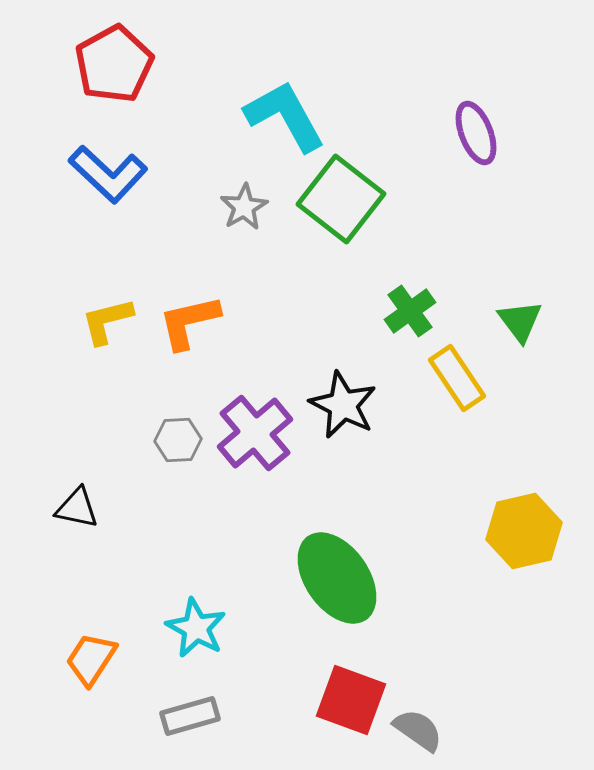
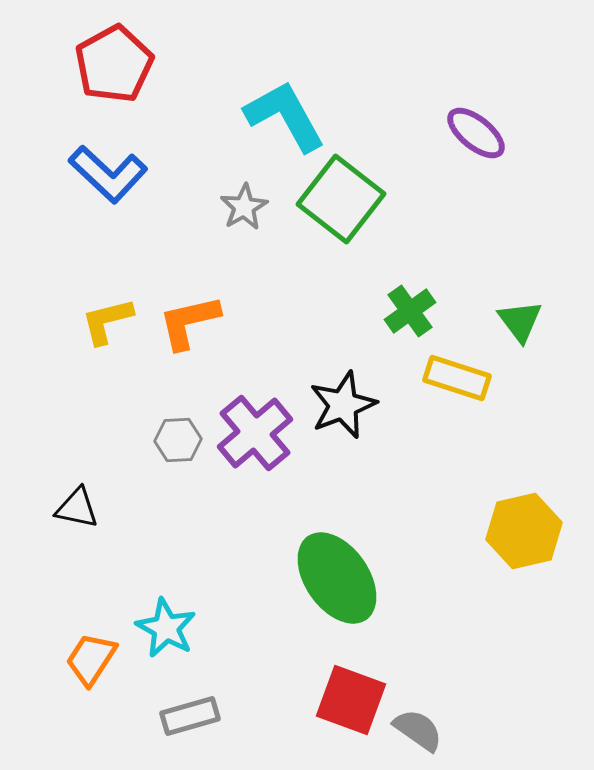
purple ellipse: rotated 30 degrees counterclockwise
yellow rectangle: rotated 38 degrees counterclockwise
black star: rotated 24 degrees clockwise
cyan star: moved 30 px left
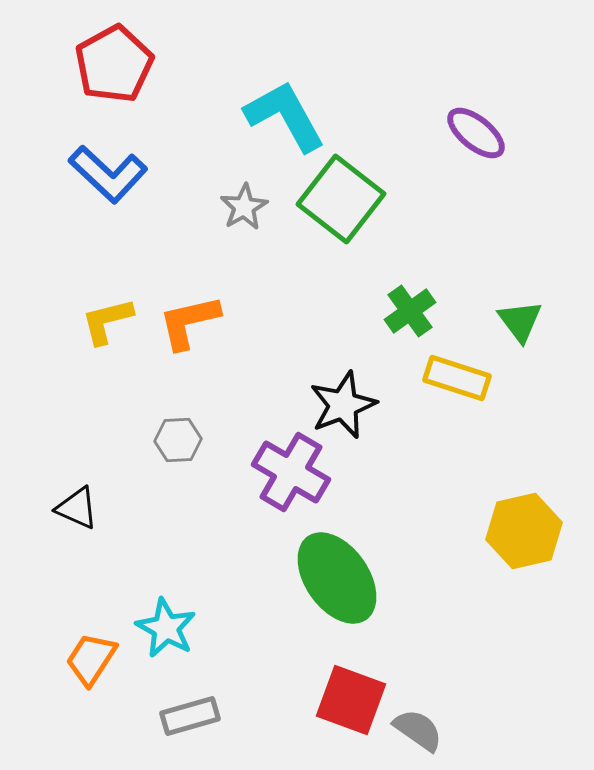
purple cross: moved 36 px right, 39 px down; rotated 20 degrees counterclockwise
black triangle: rotated 12 degrees clockwise
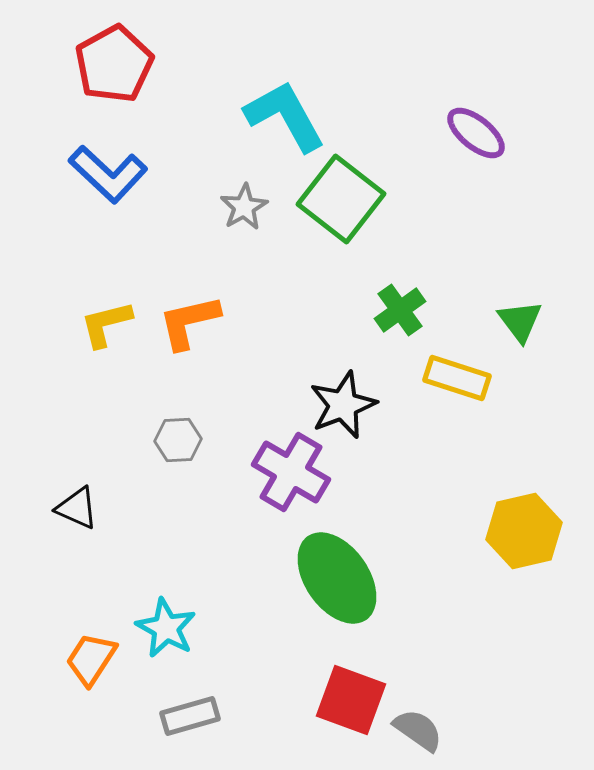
green cross: moved 10 px left, 1 px up
yellow L-shape: moved 1 px left, 3 px down
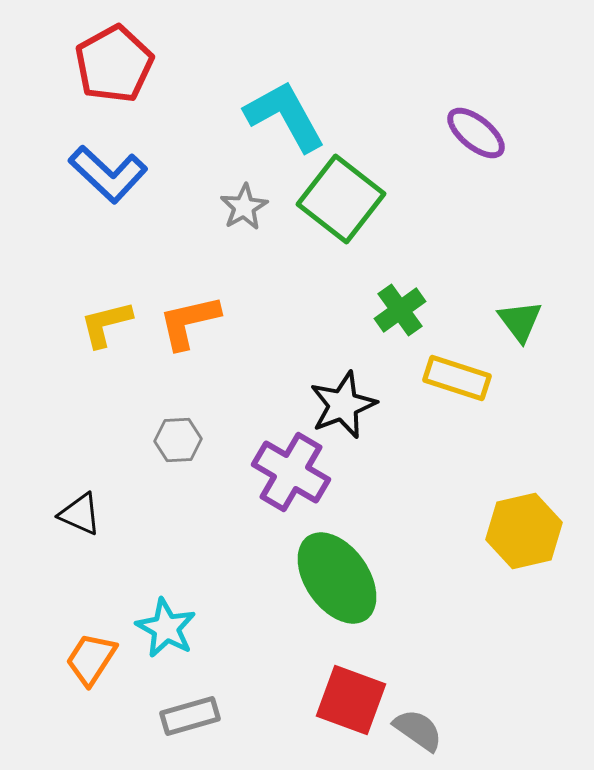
black triangle: moved 3 px right, 6 px down
